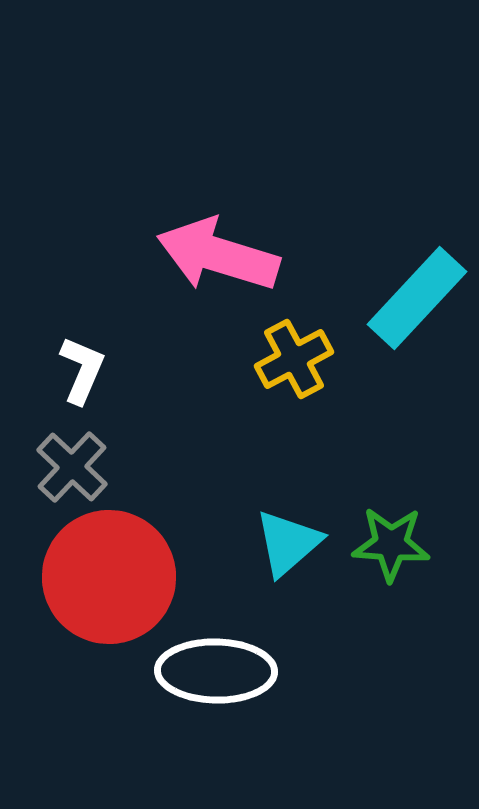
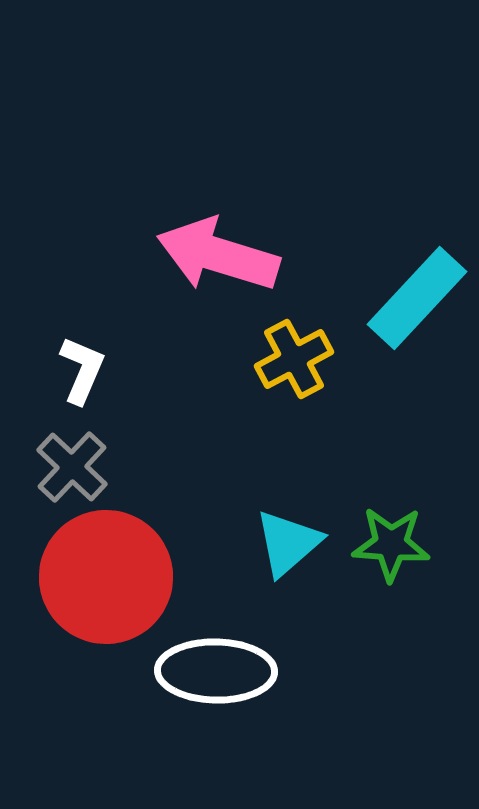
red circle: moved 3 px left
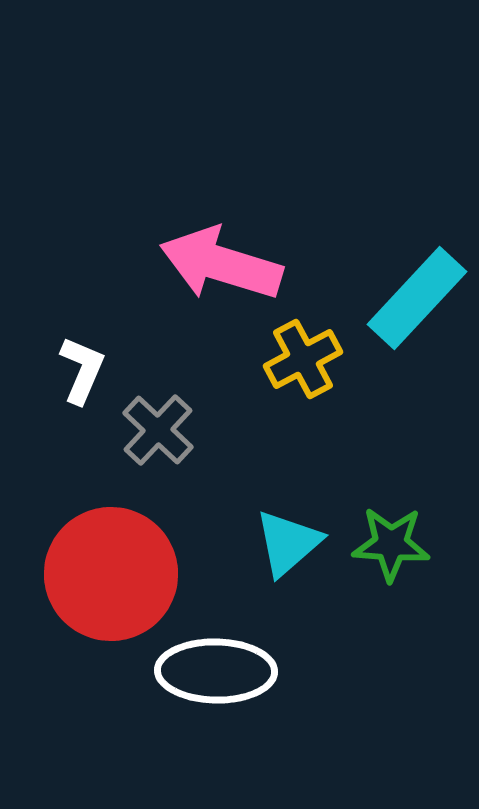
pink arrow: moved 3 px right, 9 px down
yellow cross: moved 9 px right
gray cross: moved 86 px right, 37 px up
red circle: moved 5 px right, 3 px up
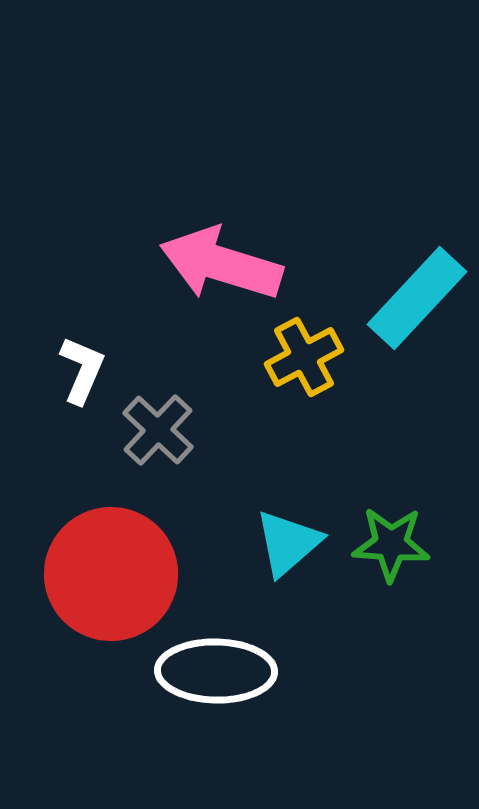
yellow cross: moved 1 px right, 2 px up
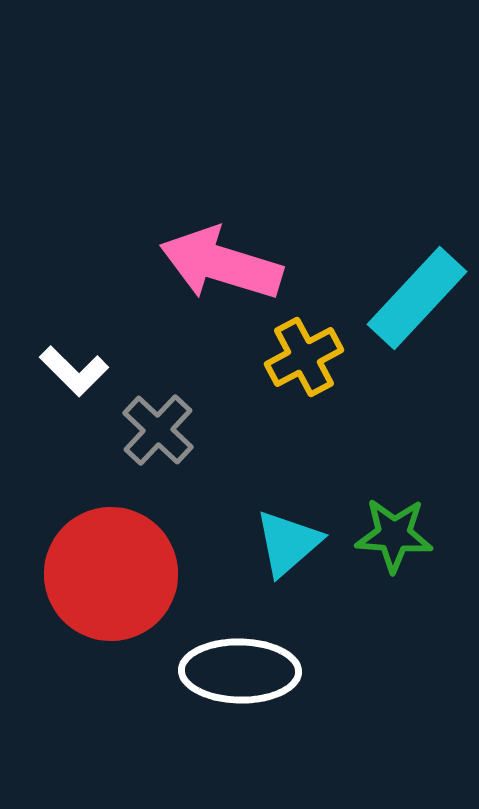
white L-shape: moved 8 px left, 1 px down; rotated 112 degrees clockwise
green star: moved 3 px right, 9 px up
white ellipse: moved 24 px right
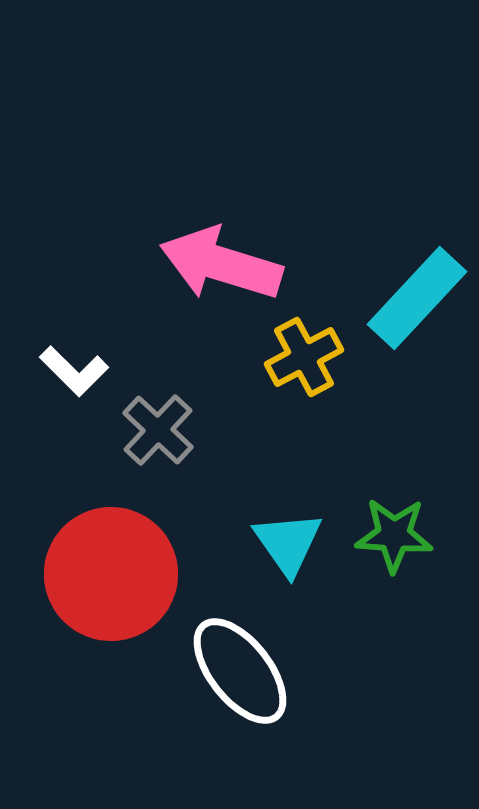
cyan triangle: rotated 24 degrees counterclockwise
white ellipse: rotated 51 degrees clockwise
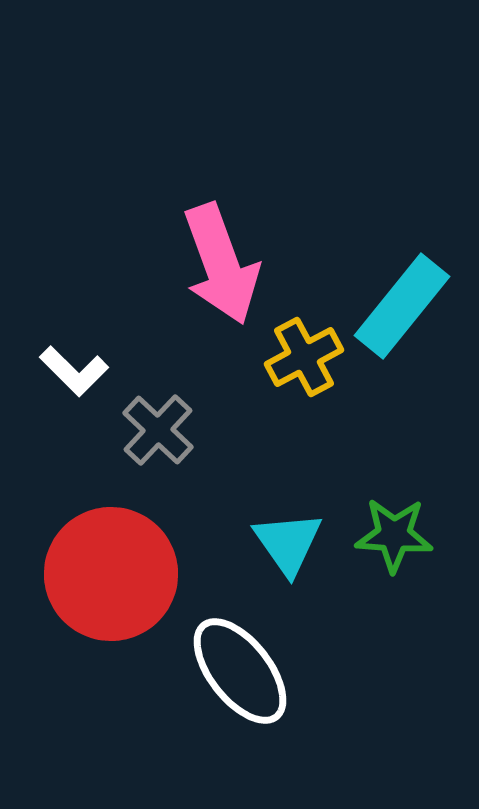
pink arrow: rotated 127 degrees counterclockwise
cyan rectangle: moved 15 px left, 8 px down; rotated 4 degrees counterclockwise
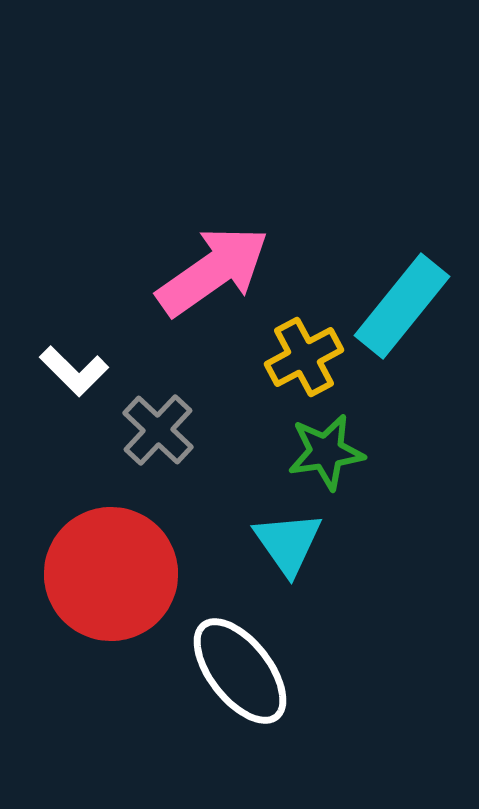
pink arrow: moved 8 px left, 7 px down; rotated 105 degrees counterclockwise
green star: moved 68 px left, 83 px up; rotated 12 degrees counterclockwise
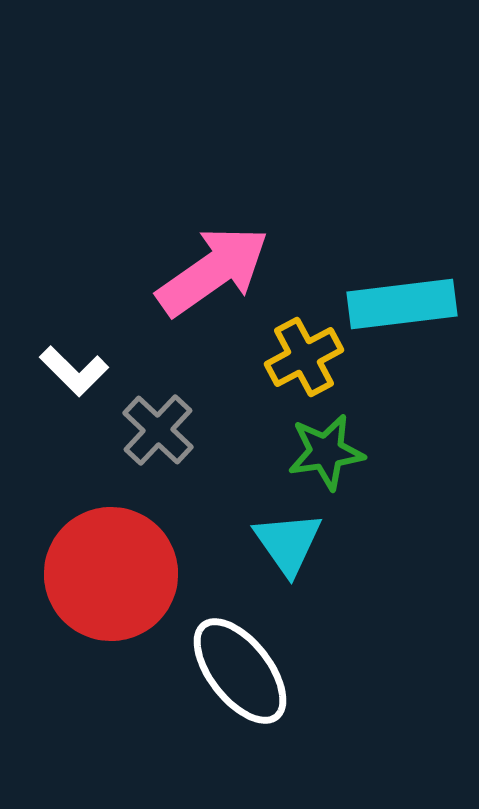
cyan rectangle: moved 2 px up; rotated 44 degrees clockwise
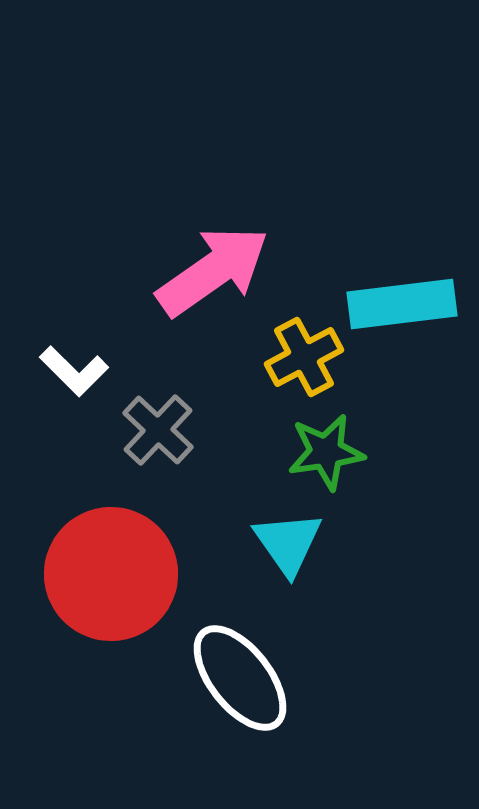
white ellipse: moved 7 px down
